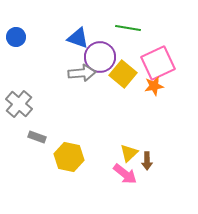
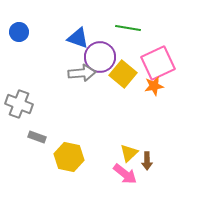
blue circle: moved 3 px right, 5 px up
gray cross: rotated 20 degrees counterclockwise
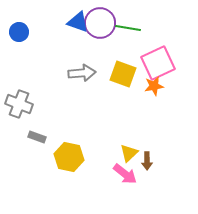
blue triangle: moved 16 px up
purple circle: moved 34 px up
yellow square: rotated 20 degrees counterclockwise
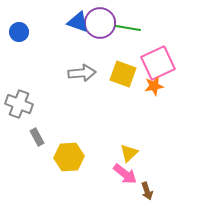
gray rectangle: rotated 42 degrees clockwise
yellow hexagon: rotated 16 degrees counterclockwise
brown arrow: moved 30 px down; rotated 18 degrees counterclockwise
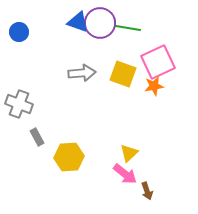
pink square: moved 1 px up
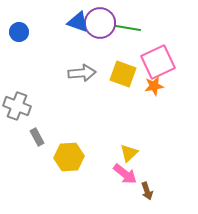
gray cross: moved 2 px left, 2 px down
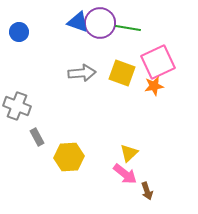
yellow square: moved 1 px left, 1 px up
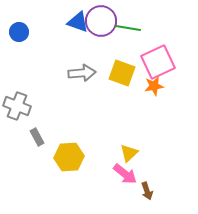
purple circle: moved 1 px right, 2 px up
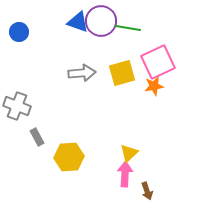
yellow square: rotated 36 degrees counterclockwise
pink arrow: rotated 125 degrees counterclockwise
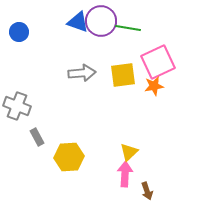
yellow square: moved 1 px right, 2 px down; rotated 8 degrees clockwise
yellow triangle: moved 1 px up
